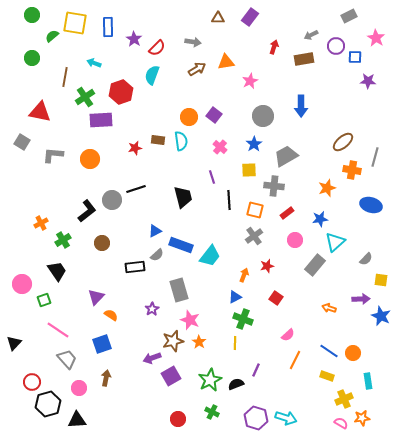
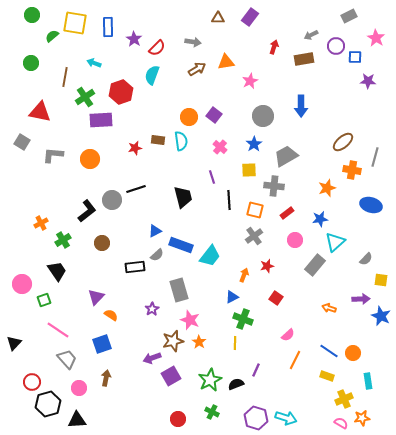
green circle at (32, 58): moved 1 px left, 5 px down
blue triangle at (235, 297): moved 3 px left
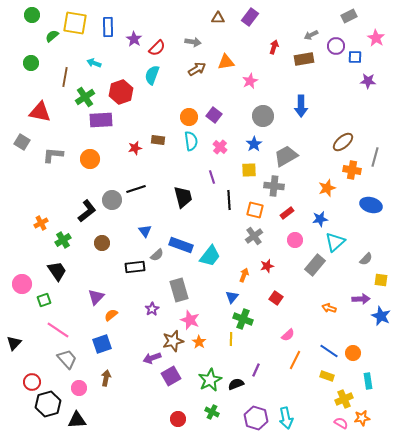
cyan semicircle at (181, 141): moved 10 px right
blue triangle at (155, 231): moved 10 px left; rotated 40 degrees counterclockwise
blue triangle at (232, 297): rotated 24 degrees counterclockwise
orange semicircle at (111, 315): rotated 72 degrees counterclockwise
yellow line at (235, 343): moved 4 px left, 4 px up
cyan arrow at (286, 418): rotated 60 degrees clockwise
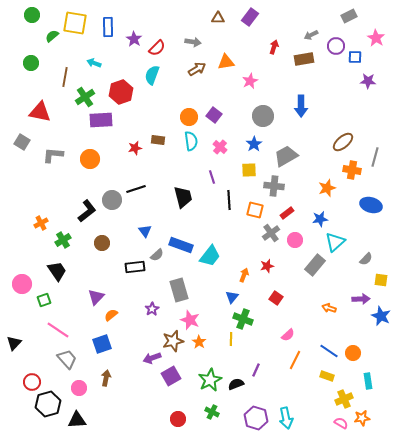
gray cross at (254, 236): moved 17 px right, 3 px up
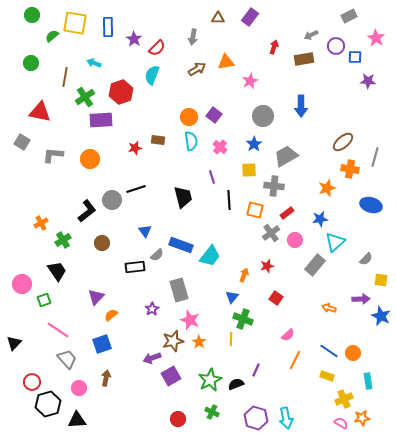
gray arrow at (193, 42): moved 5 px up; rotated 91 degrees clockwise
orange cross at (352, 170): moved 2 px left, 1 px up
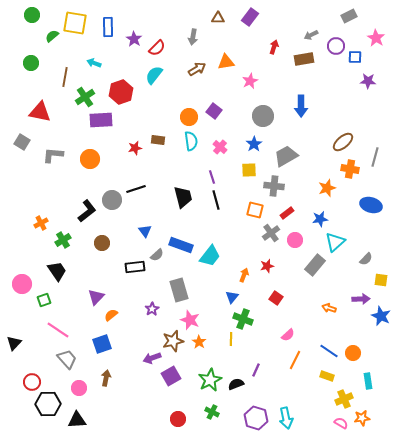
cyan semicircle at (152, 75): moved 2 px right; rotated 18 degrees clockwise
purple square at (214, 115): moved 4 px up
black line at (229, 200): moved 13 px left; rotated 12 degrees counterclockwise
black hexagon at (48, 404): rotated 15 degrees clockwise
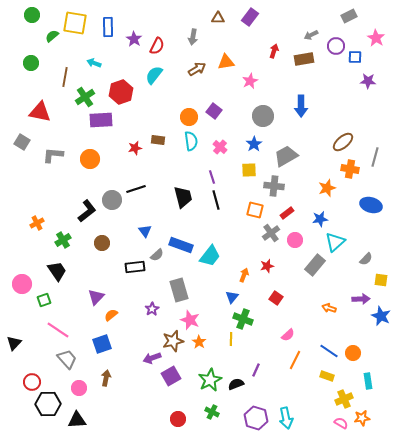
red arrow at (274, 47): moved 4 px down
red semicircle at (157, 48): moved 2 px up; rotated 18 degrees counterclockwise
orange cross at (41, 223): moved 4 px left
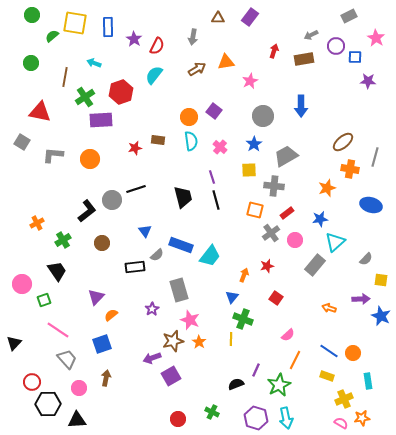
green star at (210, 380): moved 69 px right, 5 px down
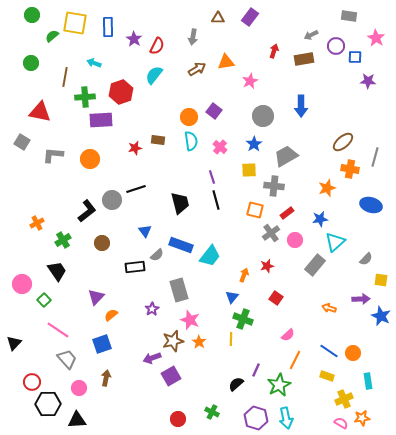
gray rectangle at (349, 16): rotated 35 degrees clockwise
green cross at (85, 97): rotated 30 degrees clockwise
black trapezoid at (183, 197): moved 3 px left, 6 px down
green square at (44, 300): rotated 24 degrees counterclockwise
black semicircle at (236, 384): rotated 21 degrees counterclockwise
